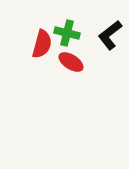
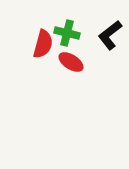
red semicircle: moved 1 px right
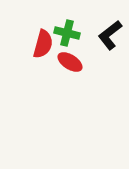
red ellipse: moved 1 px left
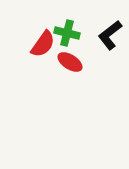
red semicircle: rotated 20 degrees clockwise
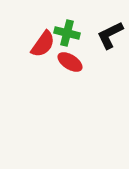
black L-shape: rotated 12 degrees clockwise
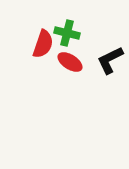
black L-shape: moved 25 px down
red semicircle: rotated 16 degrees counterclockwise
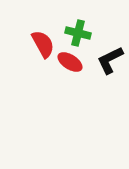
green cross: moved 11 px right
red semicircle: rotated 48 degrees counterclockwise
